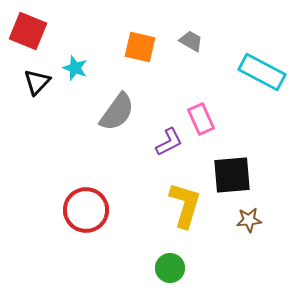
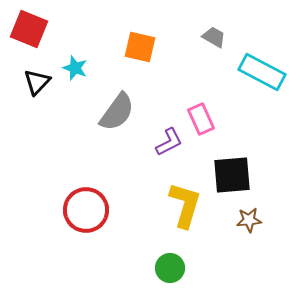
red square: moved 1 px right, 2 px up
gray trapezoid: moved 23 px right, 4 px up
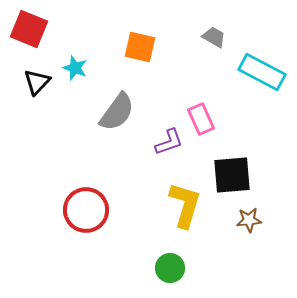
purple L-shape: rotated 8 degrees clockwise
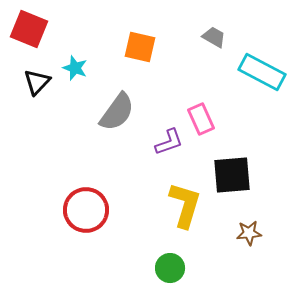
brown star: moved 13 px down
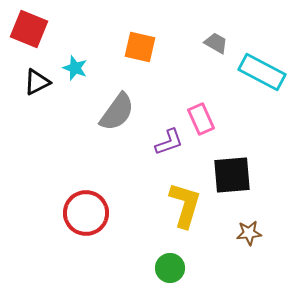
gray trapezoid: moved 2 px right, 6 px down
black triangle: rotated 20 degrees clockwise
red circle: moved 3 px down
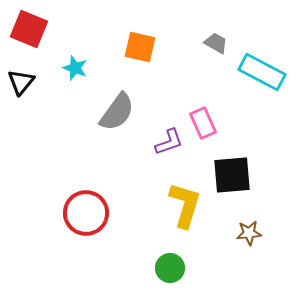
black triangle: moved 16 px left; rotated 24 degrees counterclockwise
pink rectangle: moved 2 px right, 4 px down
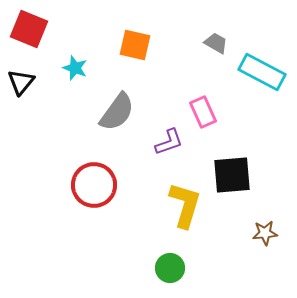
orange square: moved 5 px left, 2 px up
pink rectangle: moved 11 px up
red circle: moved 8 px right, 28 px up
brown star: moved 16 px right
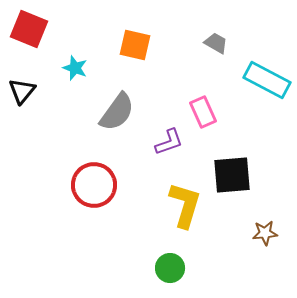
cyan rectangle: moved 5 px right, 8 px down
black triangle: moved 1 px right, 9 px down
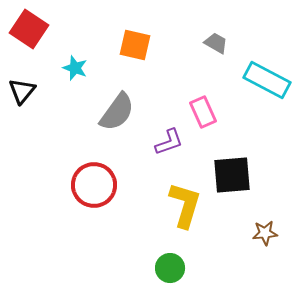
red square: rotated 12 degrees clockwise
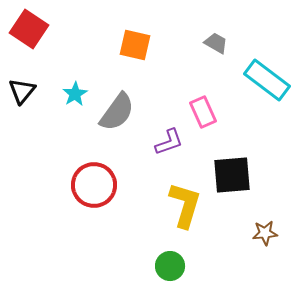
cyan star: moved 26 px down; rotated 20 degrees clockwise
cyan rectangle: rotated 9 degrees clockwise
green circle: moved 2 px up
